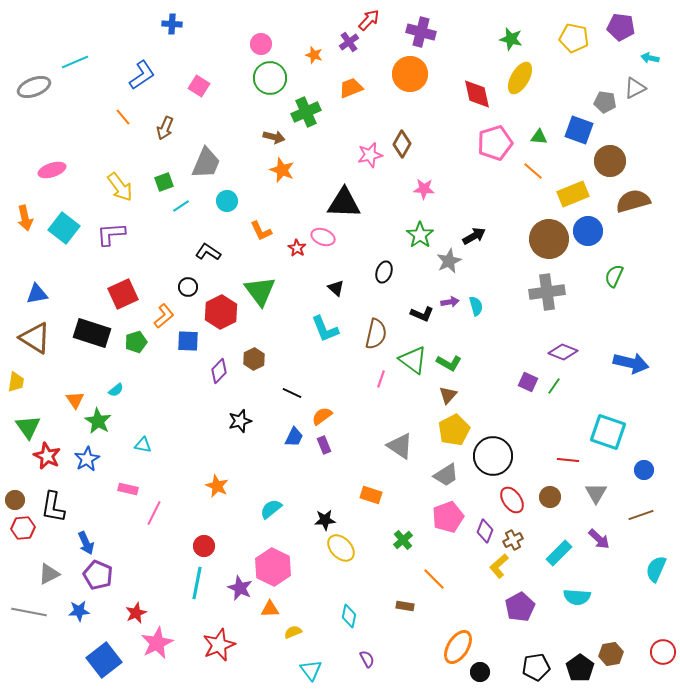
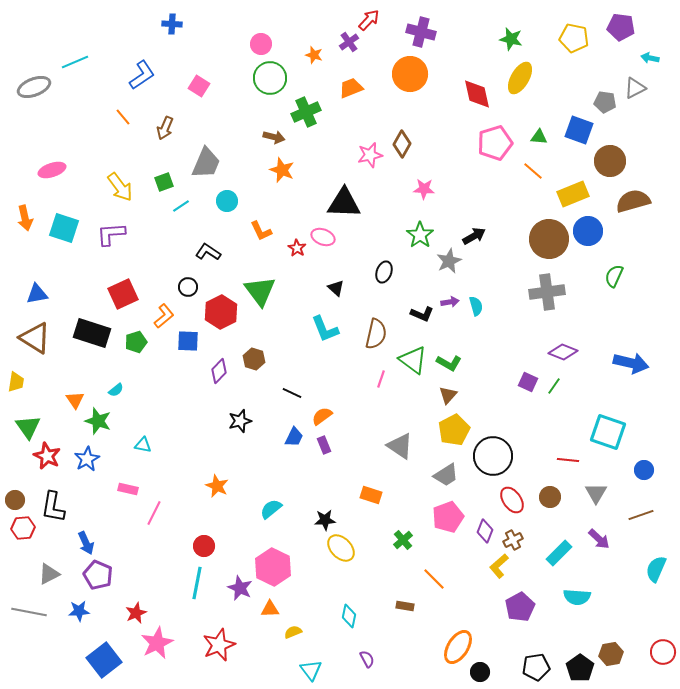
cyan square at (64, 228): rotated 20 degrees counterclockwise
brown hexagon at (254, 359): rotated 15 degrees counterclockwise
green star at (98, 421): rotated 12 degrees counterclockwise
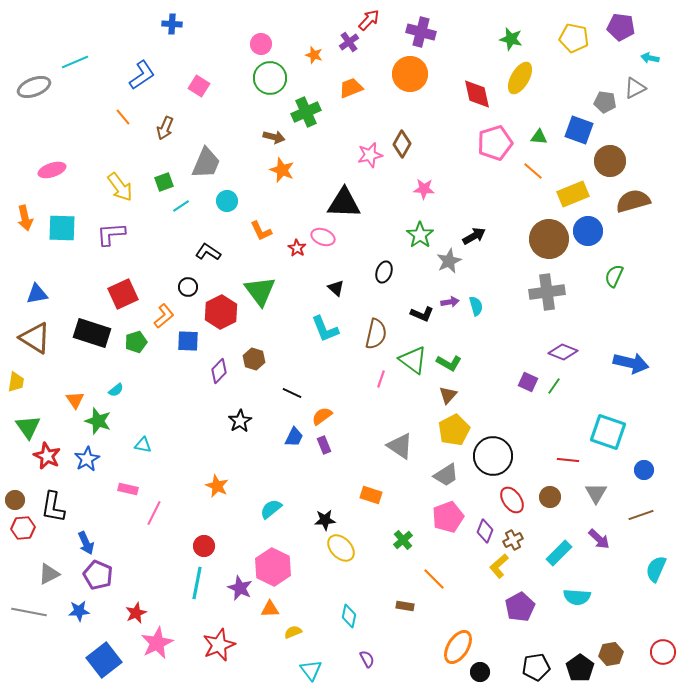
cyan square at (64, 228): moved 2 px left; rotated 16 degrees counterclockwise
black star at (240, 421): rotated 15 degrees counterclockwise
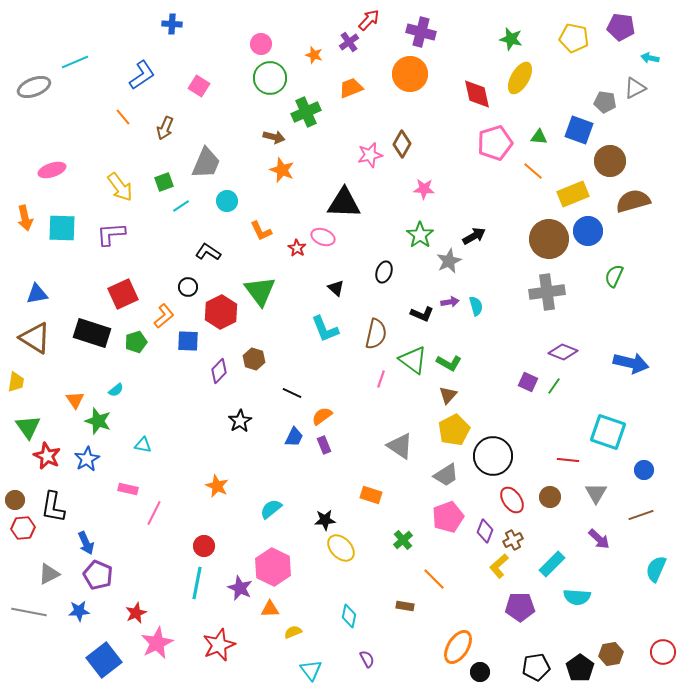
cyan rectangle at (559, 553): moved 7 px left, 11 px down
purple pentagon at (520, 607): rotated 28 degrees clockwise
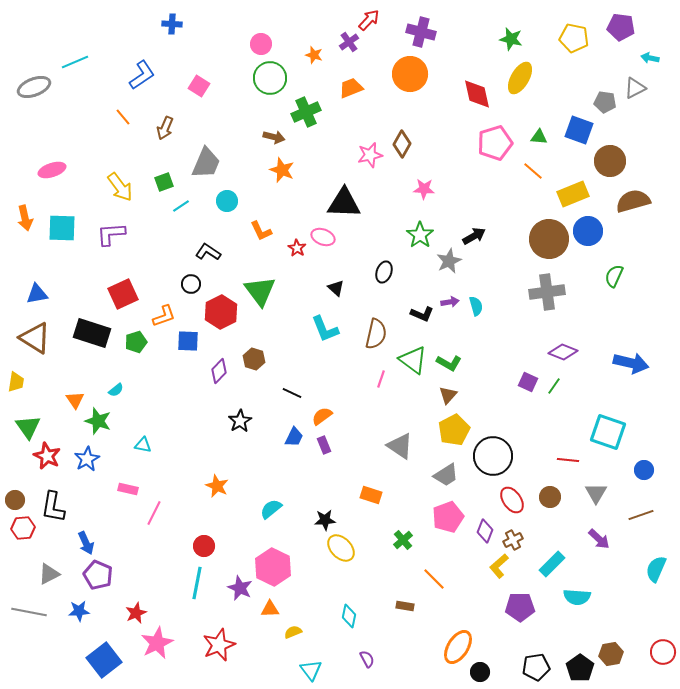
black circle at (188, 287): moved 3 px right, 3 px up
orange L-shape at (164, 316): rotated 20 degrees clockwise
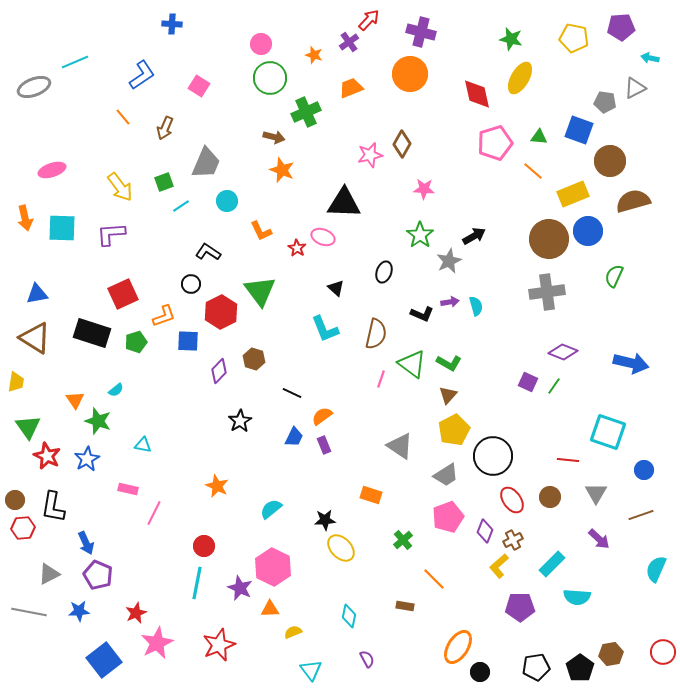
purple pentagon at (621, 27): rotated 12 degrees counterclockwise
green triangle at (413, 360): moved 1 px left, 4 px down
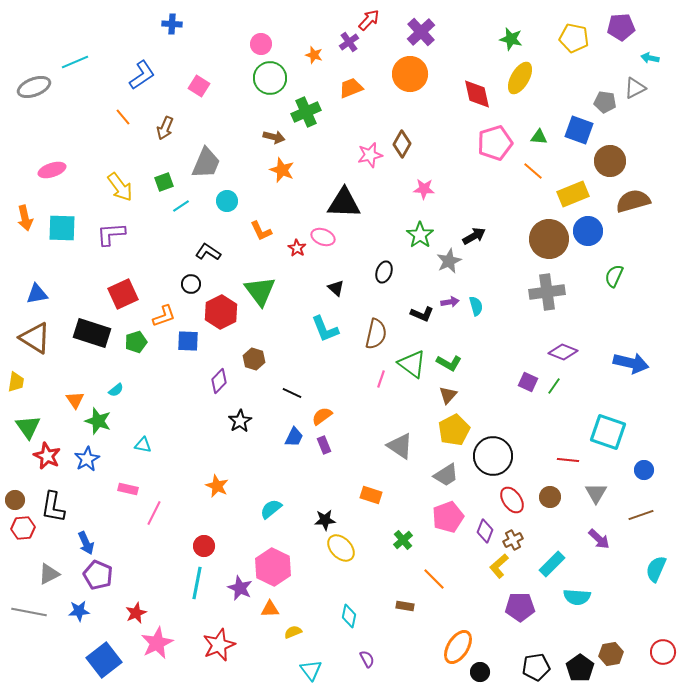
purple cross at (421, 32): rotated 32 degrees clockwise
purple diamond at (219, 371): moved 10 px down
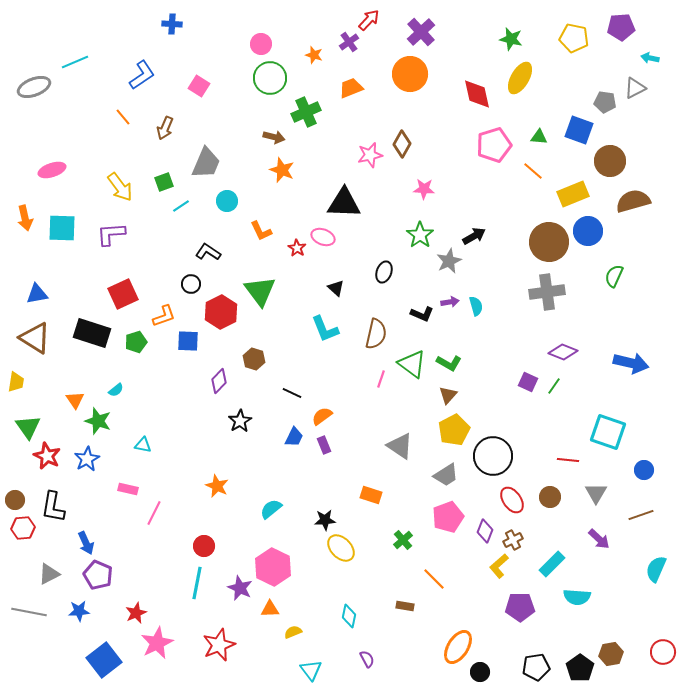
pink pentagon at (495, 143): moved 1 px left, 2 px down
brown circle at (549, 239): moved 3 px down
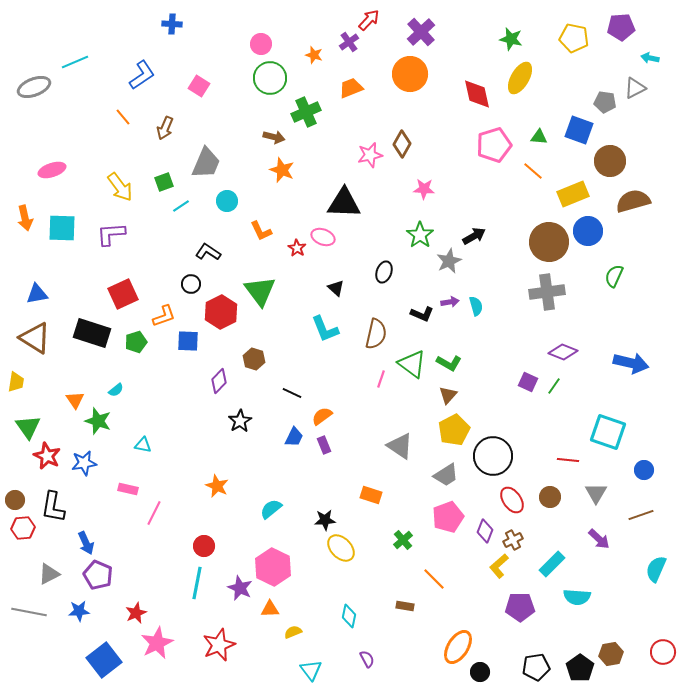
blue star at (87, 459): moved 3 px left, 4 px down; rotated 20 degrees clockwise
